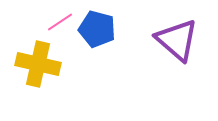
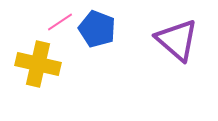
blue pentagon: rotated 6 degrees clockwise
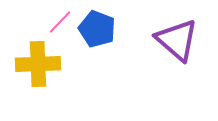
pink line: rotated 12 degrees counterclockwise
yellow cross: rotated 15 degrees counterclockwise
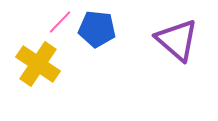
blue pentagon: rotated 15 degrees counterclockwise
yellow cross: rotated 36 degrees clockwise
